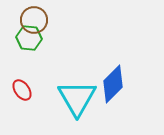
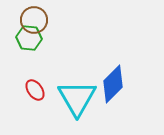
red ellipse: moved 13 px right
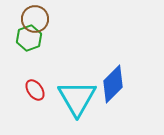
brown circle: moved 1 px right, 1 px up
green hexagon: rotated 25 degrees counterclockwise
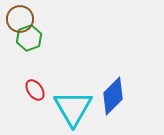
brown circle: moved 15 px left
blue diamond: moved 12 px down
cyan triangle: moved 4 px left, 10 px down
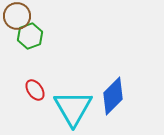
brown circle: moved 3 px left, 3 px up
green hexagon: moved 1 px right, 2 px up
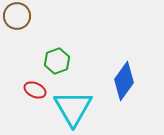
green hexagon: moved 27 px right, 25 px down
red ellipse: rotated 30 degrees counterclockwise
blue diamond: moved 11 px right, 15 px up; rotated 9 degrees counterclockwise
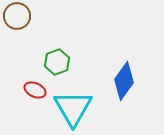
green hexagon: moved 1 px down
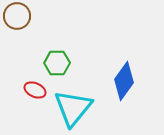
green hexagon: moved 1 px down; rotated 20 degrees clockwise
cyan triangle: rotated 9 degrees clockwise
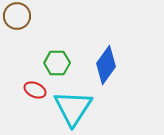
blue diamond: moved 18 px left, 16 px up
cyan triangle: rotated 6 degrees counterclockwise
